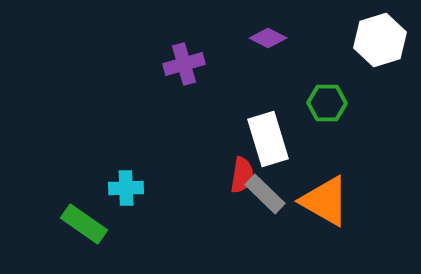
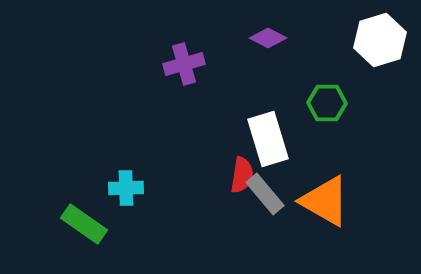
gray rectangle: rotated 6 degrees clockwise
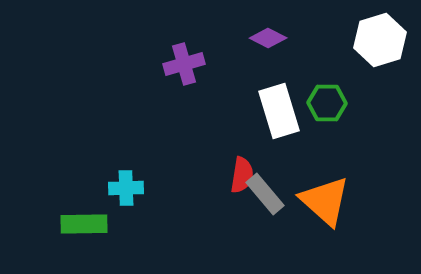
white rectangle: moved 11 px right, 28 px up
orange triangle: rotated 12 degrees clockwise
green rectangle: rotated 36 degrees counterclockwise
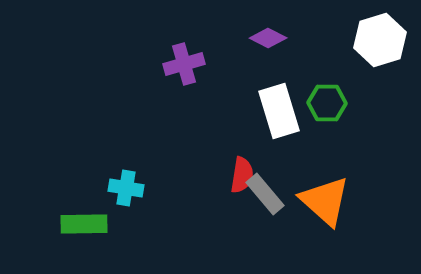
cyan cross: rotated 12 degrees clockwise
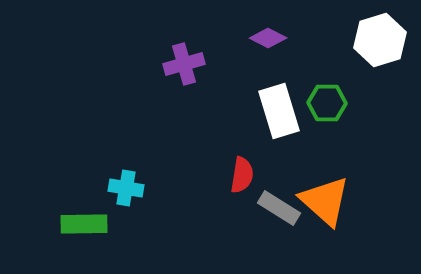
gray rectangle: moved 14 px right, 14 px down; rotated 18 degrees counterclockwise
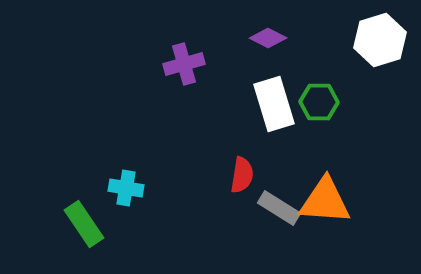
green hexagon: moved 8 px left, 1 px up
white rectangle: moved 5 px left, 7 px up
orange triangle: rotated 38 degrees counterclockwise
green rectangle: rotated 57 degrees clockwise
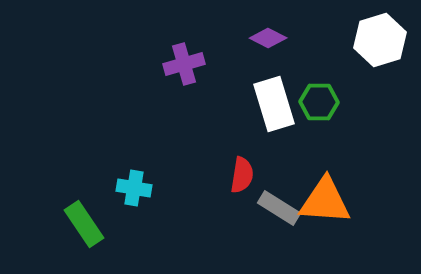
cyan cross: moved 8 px right
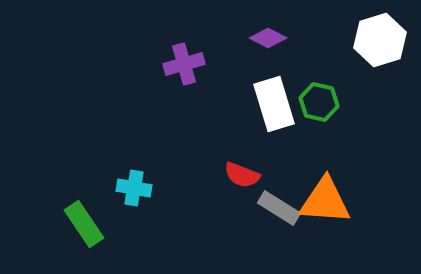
green hexagon: rotated 12 degrees clockwise
red semicircle: rotated 102 degrees clockwise
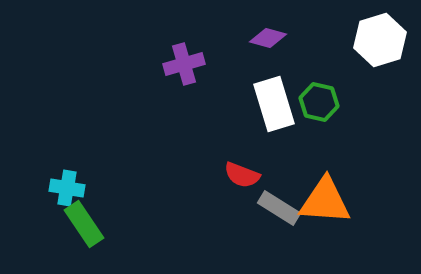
purple diamond: rotated 12 degrees counterclockwise
cyan cross: moved 67 px left
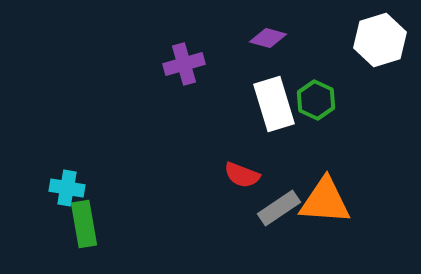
green hexagon: moved 3 px left, 2 px up; rotated 12 degrees clockwise
gray rectangle: rotated 66 degrees counterclockwise
green rectangle: rotated 24 degrees clockwise
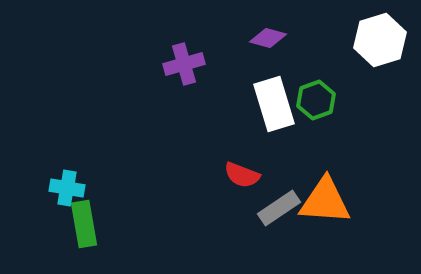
green hexagon: rotated 15 degrees clockwise
